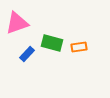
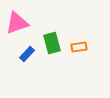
green rectangle: rotated 60 degrees clockwise
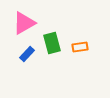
pink triangle: moved 7 px right; rotated 10 degrees counterclockwise
orange rectangle: moved 1 px right
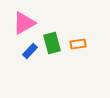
orange rectangle: moved 2 px left, 3 px up
blue rectangle: moved 3 px right, 3 px up
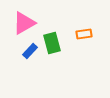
orange rectangle: moved 6 px right, 10 px up
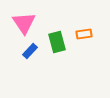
pink triangle: rotated 35 degrees counterclockwise
green rectangle: moved 5 px right, 1 px up
